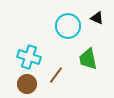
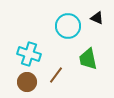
cyan cross: moved 3 px up
brown circle: moved 2 px up
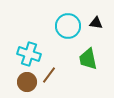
black triangle: moved 1 px left, 5 px down; rotated 16 degrees counterclockwise
brown line: moved 7 px left
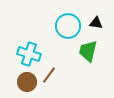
green trapezoid: moved 8 px up; rotated 25 degrees clockwise
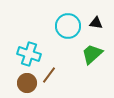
green trapezoid: moved 4 px right, 3 px down; rotated 35 degrees clockwise
brown circle: moved 1 px down
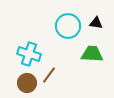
green trapezoid: rotated 45 degrees clockwise
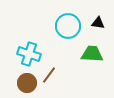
black triangle: moved 2 px right
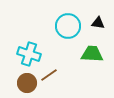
brown line: rotated 18 degrees clockwise
